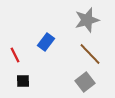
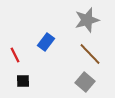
gray square: rotated 12 degrees counterclockwise
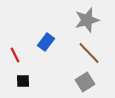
brown line: moved 1 px left, 1 px up
gray square: rotated 18 degrees clockwise
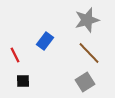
blue rectangle: moved 1 px left, 1 px up
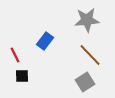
gray star: rotated 10 degrees clockwise
brown line: moved 1 px right, 2 px down
black square: moved 1 px left, 5 px up
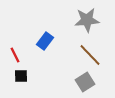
black square: moved 1 px left
